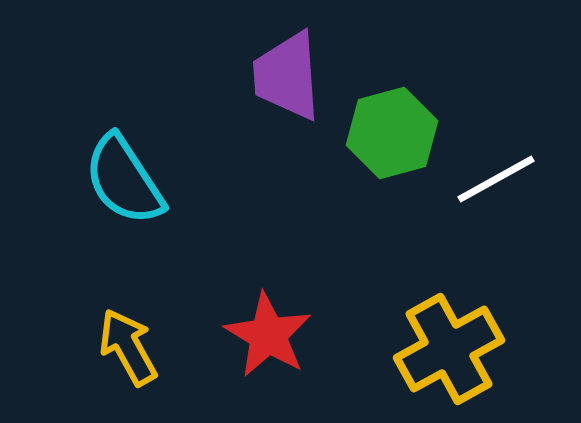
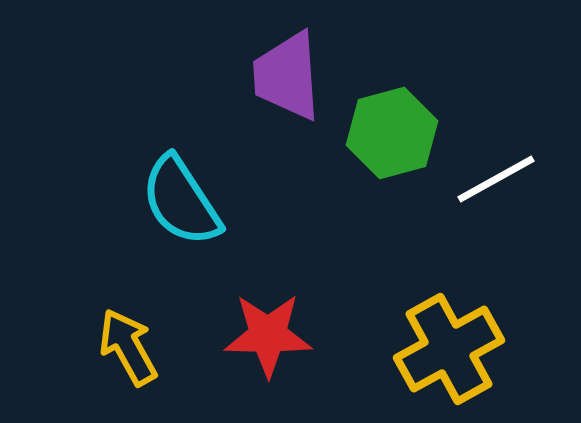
cyan semicircle: moved 57 px right, 21 px down
red star: rotated 30 degrees counterclockwise
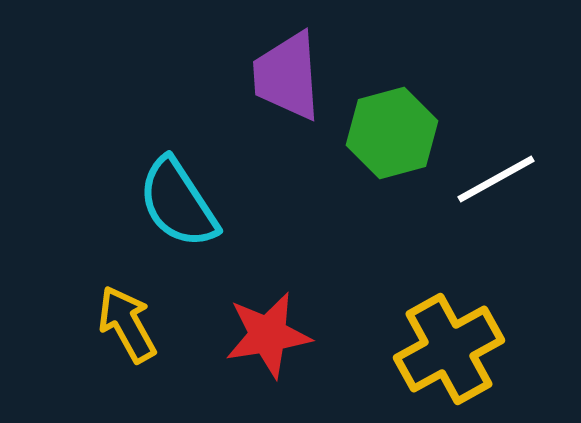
cyan semicircle: moved 3 px left, 2 px down
red star: rotated 10 degrees counterclockwise
yellow arrow: moved 1 px left, 23 px up
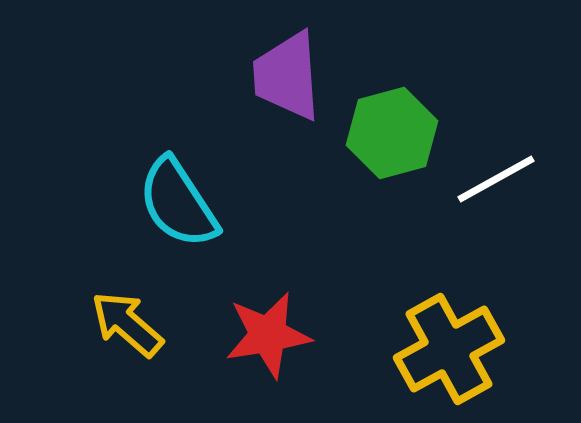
yellow arrow: rotated 20 degrees counterclockwise
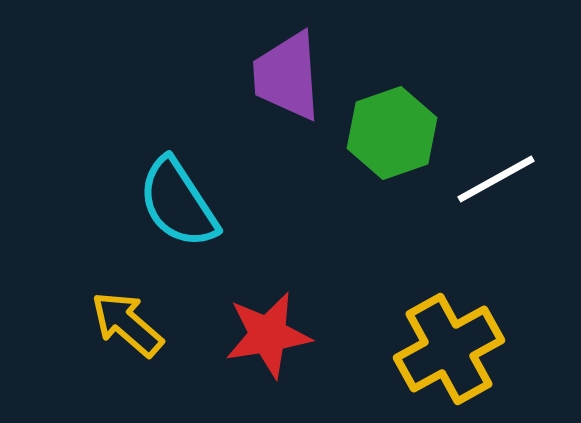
green hexagon: rotated 4 degrees counterclockwise
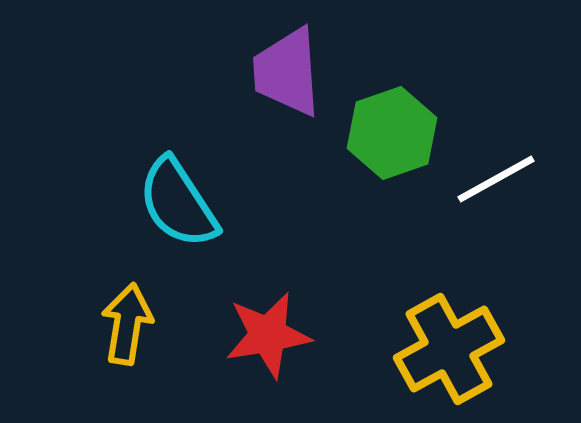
purple trapezoid: moved 4 px up
yellow arrow: rotated 58 degrees clockwise
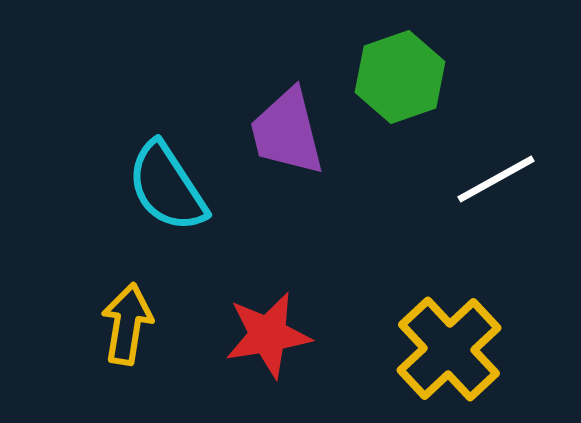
purple trapezoid: moved 60 px down; rotated 10 degrees counterclockwise
green hexagon: moved 8 px right, 56 px up
cyan semicircle: moved 11 px left, 16 px up
yellow cross: rotated 14 degrees counterclockwise
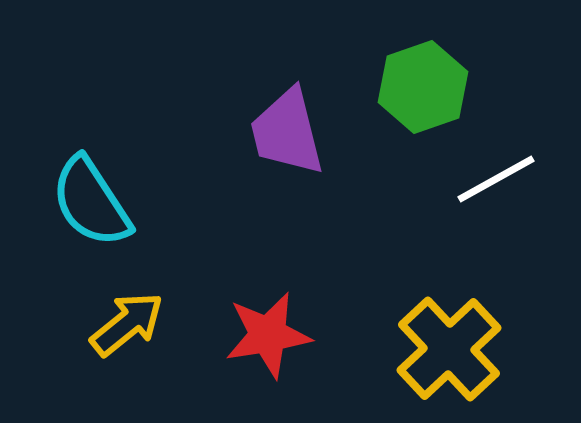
green hexagon: moved 23 px right, 10 px down
cyan semicircle: moved 76 px left, 15 px down
yellow arrow: rotated 42 degrees clockwise
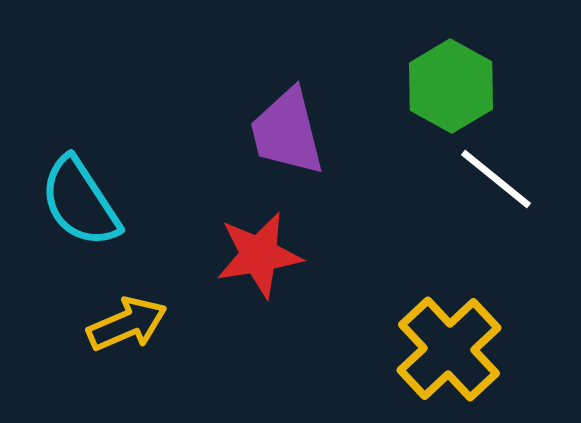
green hexagon: moved 28 px right, 1 px up; rotated 12 degrees counterclockwise
white line: rotated 68 degrees clockwise
cyan semicircle: moved 11 px left
yellow arrow: rotated 16 degrees clockwise
red star: moved 9 px left, 80 px up
